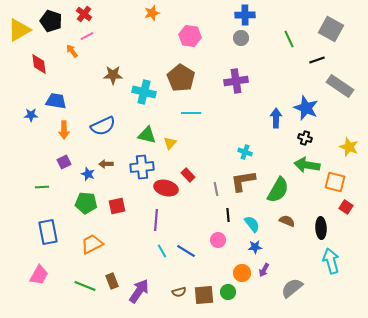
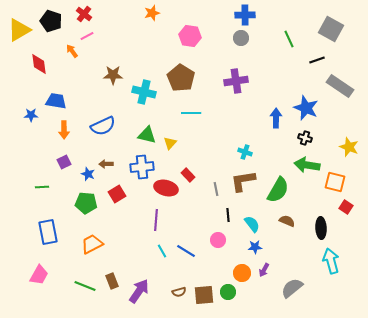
red square at (117, 206): moved 12 px up; rotated 18 degrees counterclockwise
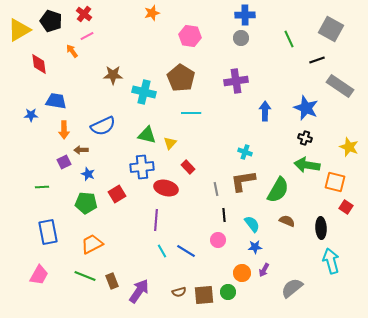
blue arrow at (276, 118): moved 11 px left, 7 px up
brown arrow at (106, 164): moved 25 px left, 14 px up
red rectangle at (188, 175): moved 8 px up
black line at (228, 215): moved 4 px left
green line at (85, 286): moved 10 px up
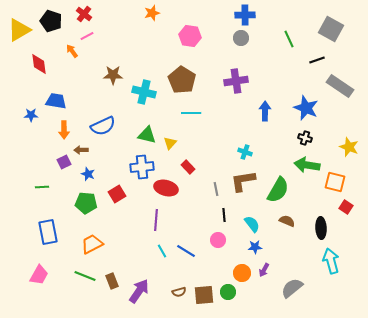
brown pentagon at (181, 78): moved 1 px right, 2 px down
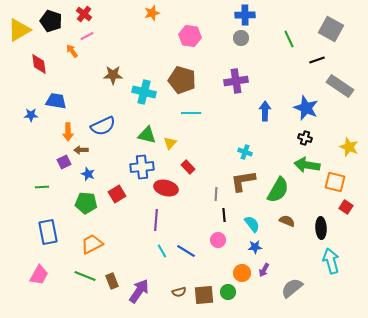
brown pentagon at (182, 80): rotated 16 degrees counterclockwise
orange arrow at (64, 130): moved 4 px right, 2 px down
gray line at (216, 189): moved 5 px down; rotated 16 degrees clockwise
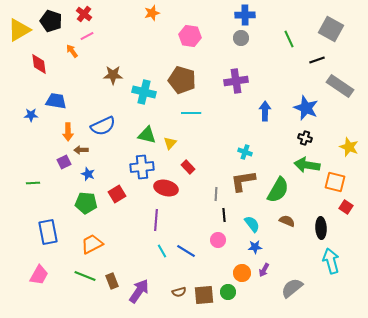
green line at (42, 187): moved 9 px left, 4 px up
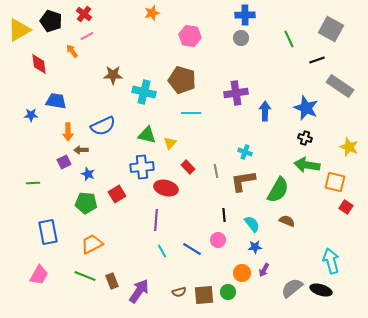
purple cross at (236, 81): moved 12 px down
gray line at (216, 194): moved 23 px up; rotated 16 degrees counterclockwise
black ellipse at (321, 228): moved 62 px down; rotated 70 degrees counterclockwise
blue line at (186, 251): moved 6 px right, 2 px up
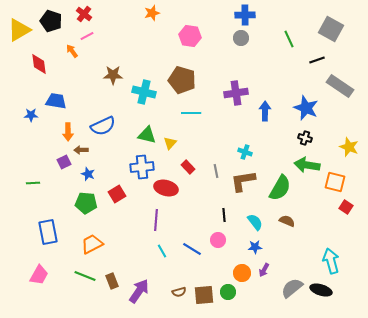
green semicircle at (278, 190): moved 2 px right, 2 px up
cyan semicircle at (252, 224): moved 3 px right, 2 px up
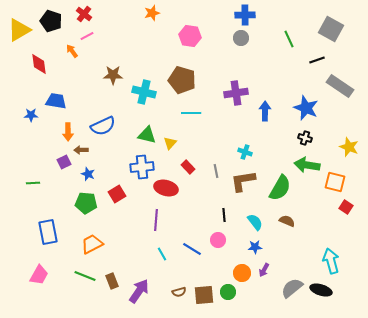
cyan line at (162, 251): moved 3 px down
